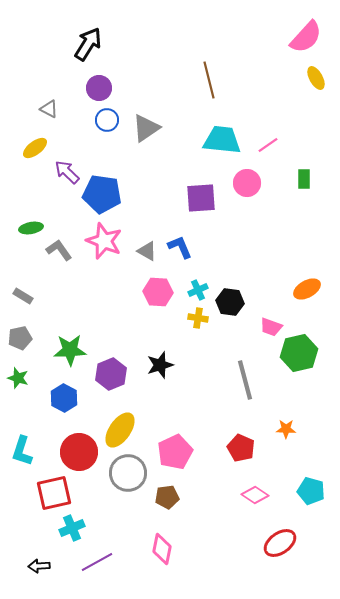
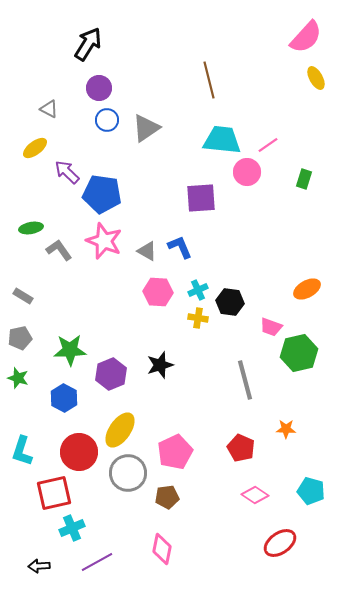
green rectangle at (304, 179): rotated 18 degrees clockwise
pink circle at (247, 183): moved 11 px up
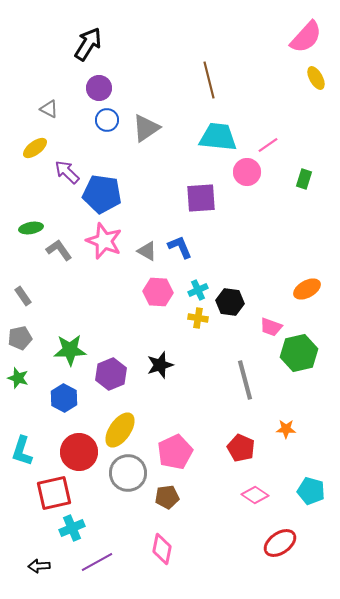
cyan trapezoid at (222, 140): moved 4 px left, 3 px up
gray rectangle at (23, 296): rotated 24 degrees clockwise
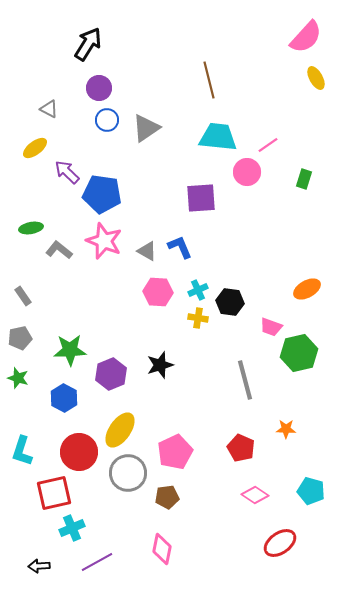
gray L-shape at (59, 250): rotated 16 degrees counterclockwise
